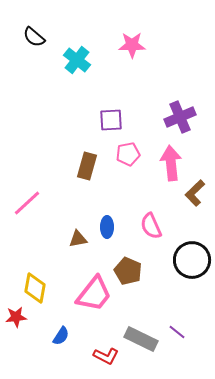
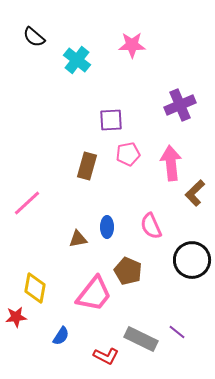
purple cross: moved 12 px up
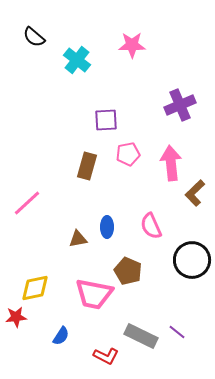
purple square: moved 5 px left
yellow diamond: rotated 68 degrees clockwise
pink trapezoid: rotated 63 degrees clockwise
gray rectangle: moved 3 px up
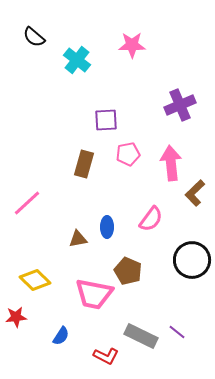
brown rectangle: moved 3 px left, 2 px up
pink semicircle: moved 7 px up; rotated 120 degrees counterclockwise
yellow diamond: moved 8 px up; rotated 56 degrees clockwise
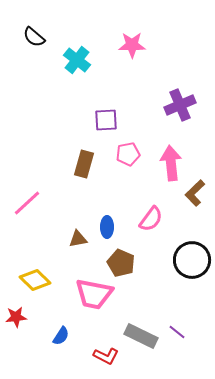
brown pentagon: moved 7 px left, 8 px up
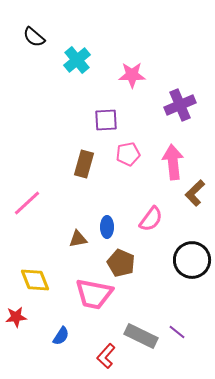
pink star: moved 30 px down
cyan cross: rotated 12 degrees clockwise
pink arrow: moved 2 px right, 1 px up
yellow diamond: rotated 24 degrees clockwise
red L-shape: rotated 105 degrees clockwise
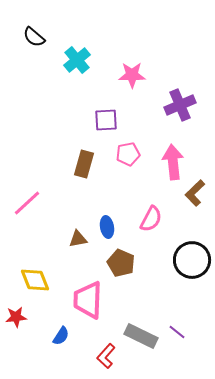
pink semicircle: rotated 8 degrees counterclockwise
blue ellipse: rotated 10 degrees counterclockwise
pink trapezoid: moved 6 px left, 6 px down; rotated 81 degrees clockwise
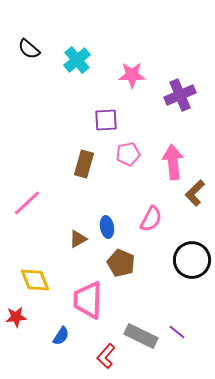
black semicircle: moved 5 px left, 12 px down
purple cross: moved 10 px up
brown triangle: rotated 18 degrees counterclockwise
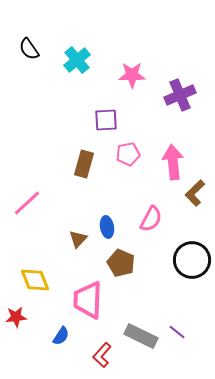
black semicircle: rotated 15 degrees clockwise
brown triangle: rotated 18 degrees counterclockwise
red L-shape: moved 4 px left, 1 px up
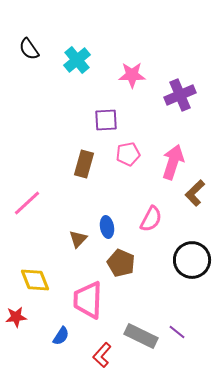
pink arrow: rotated 24 degrees clockwise
